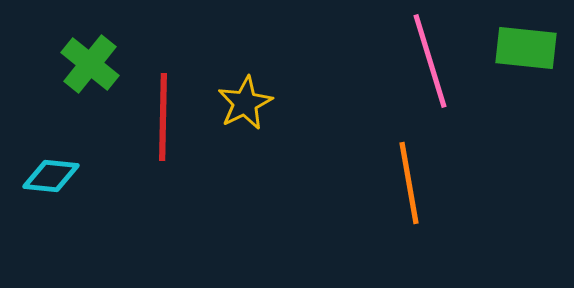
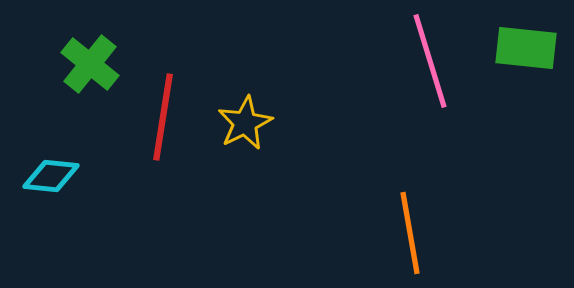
yellow star: moved 20 px down
red line: rotated 8 degrees clockwise
orange line: moved 1 px right, 50 px down
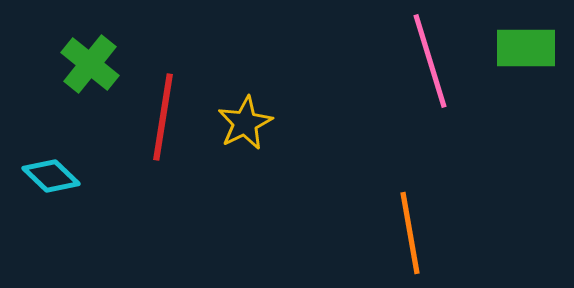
green rectangle: rotated 6 degrees counterclockwise
cyan diamond: rotated 38 degrees clockwise
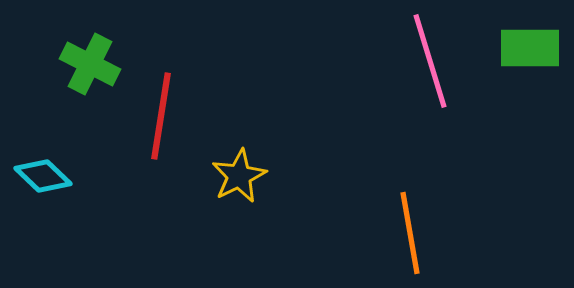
green rectangle: moved 4 px right
green cross: rotated 12 degrees counterclockwise
red line: moved 2 px left, 1 px up
yellow star: moved 6 px left, 53 px down
cyan diamond: moved 8 px left
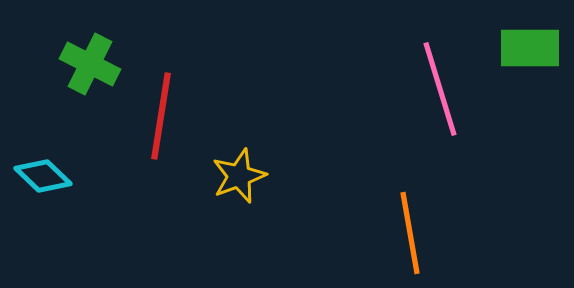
pink line: moved 10 px right, 28 px down
yellow star: rotated 6 degrees clockwise
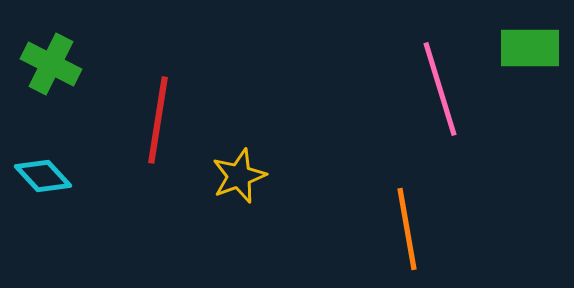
green cross: moved 39 px left
red line: moved 3 px left, 4 px down
cyan diamond: rotated 4 degrees clockwise
orange line: moved 3 px left, 4 px up
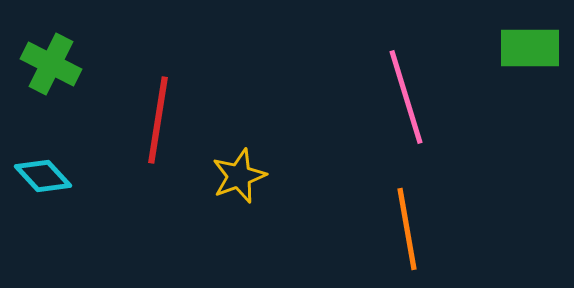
pink line: moved 34 px left, 8 px down
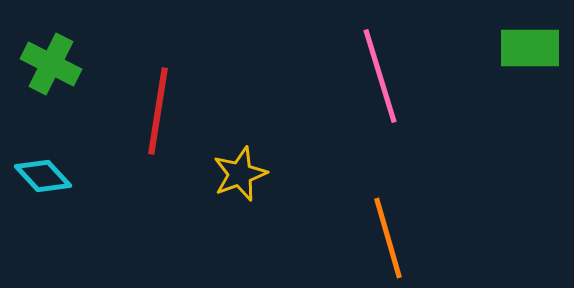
pink line: moved 26 px left, 21 px up
red line: moved 9 px up
yellow star: moved 1 px right, 2 px up
orange line: moved 19 px left, 9 px down; rotated 6 degrees counterclockwise
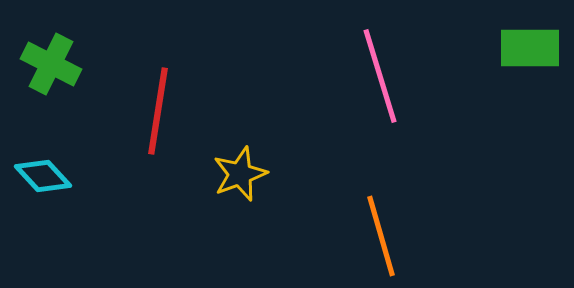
orange line: moved 7 px left, 2 px up
